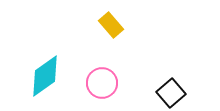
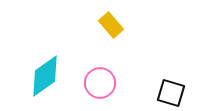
pink circle: moved 2 px left
black square: rotated 32 degrees counterclockwise
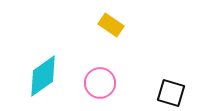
yellow rectangle: rotated 15 degrees counterclockwise
cyan diamond: moved 2 px left
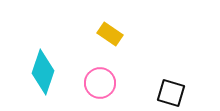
yellow rectangle: moved 1 px left, 9 px down
cyan diamond: moved 4 px up; rotated 36 degrees counterclockwise
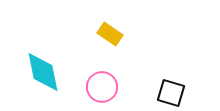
cyan diamond: rotated 30 degrees counterclockwise
pink circle: moved 2 px right, 4 px down
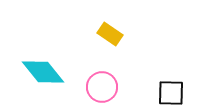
cyan diamond: rotated 27 degrees counterclockwise
black square: rotated 16 degrees counterclockwise
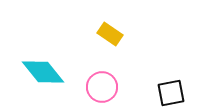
black square: rotated 12 degrees counterclockwise
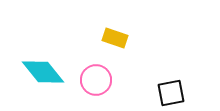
yellow rectangle: moved 5 px right, 4 px down; rotated 15 degrees counterclockwise
pink circle: moved 6 px left, 7 px up
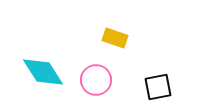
cyan diamond: rotated 6 degrees clockwise
black square: moved 13 px left, 6 px up
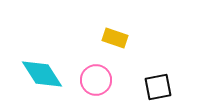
cyan diamond: moved 1 px left, 2 px down
